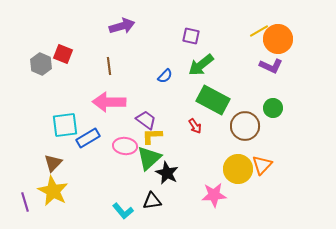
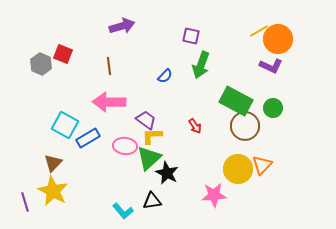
green arrow: rotated 32 degrees counterclockwise
green rectangle: moved 23 px right, 1 px down
cyan square: rotated 36 degrees clockwise
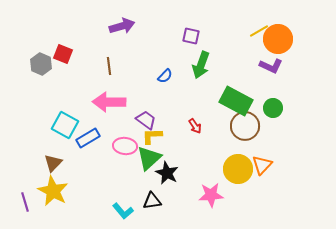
pink star: moved 3 px left
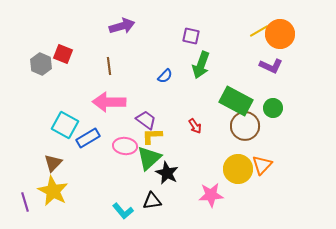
orange circle: moved 2 px right, 5 px up
